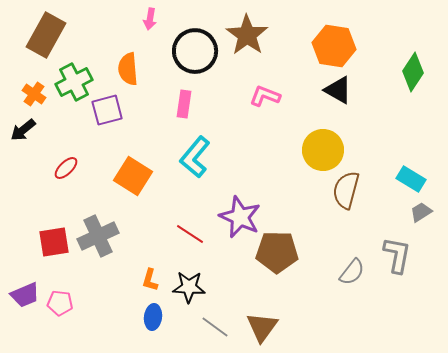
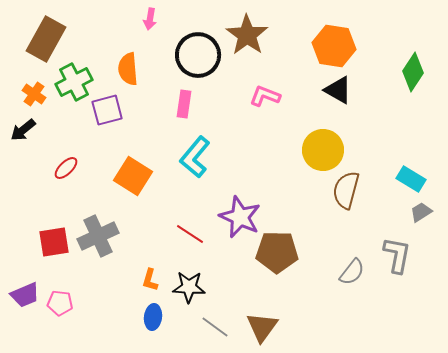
brown rectangle: moved 4 px down
black circle: moved 3 px right, 4 px down
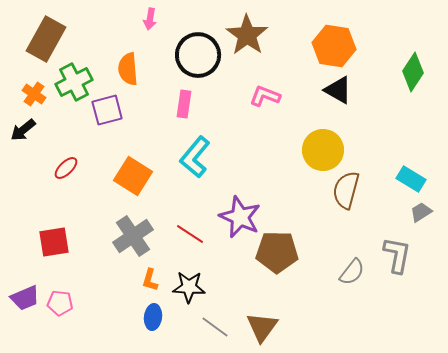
gray cross: moved 35 px right; rotated 9 degrees counterclockwise
purple trapezoid: moved 3 px down
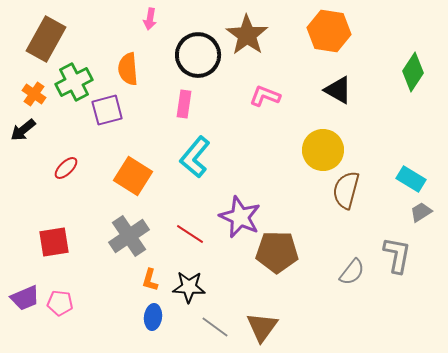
orange hexagon: moved 5 px left, 15 px up
gray cross: moved 4 px left
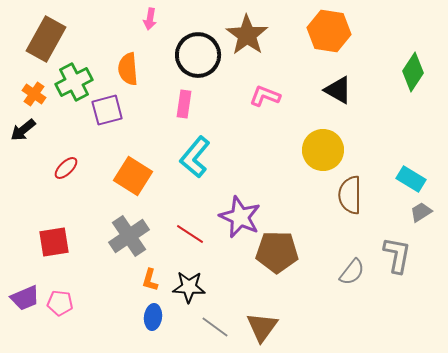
brown semicircle: moved 4 px right, 5 px down; rotated 15 degrees counterclockwise
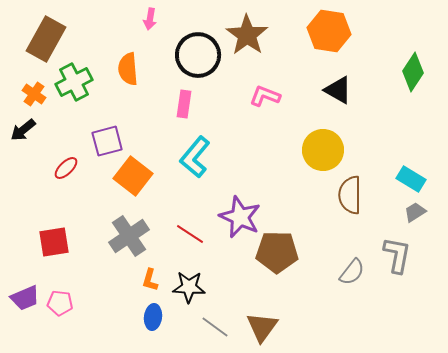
purple square: moved 31 px down
orange square: rotated 6 degrees clockwise
gray trapezoid: moved 6 px left
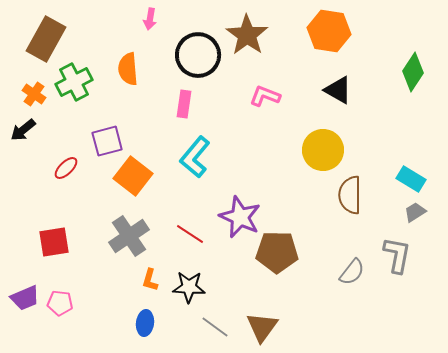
blue ellipse: moved 8 px left, 6 px down
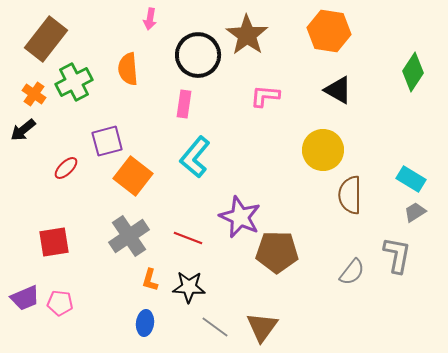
brown rectangle: rotated 9 degrees clockwise
pink L-shape: rotated 16 degrees counterclockwise
red line: moved 2 px left, 4 px down; rotated 12 degrees counterclockwise
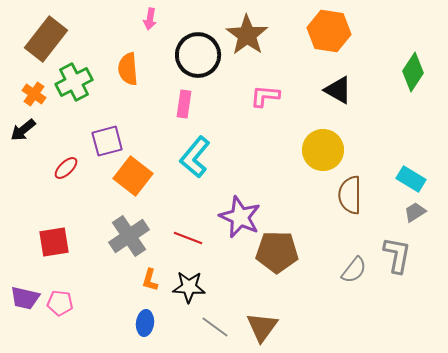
gray semicircle: moved 2 px right, 2 px up
purple trapezoid: rotated 36 degrees clockwise
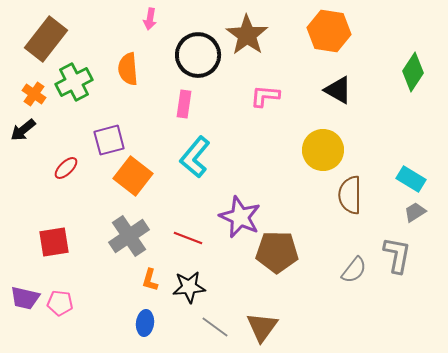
purple square: moved 2 px right, 1 px up
black star: rotated 8 degrees counterclockwise
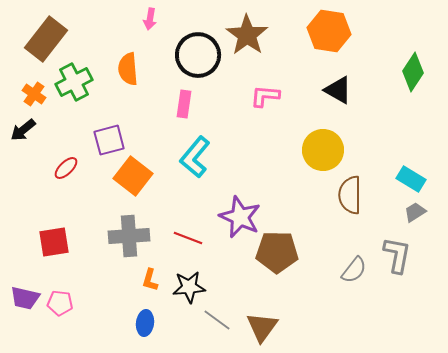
gray cross: rotated 30 degrees clockwise
gray line: moved 2 px right, 7 px up
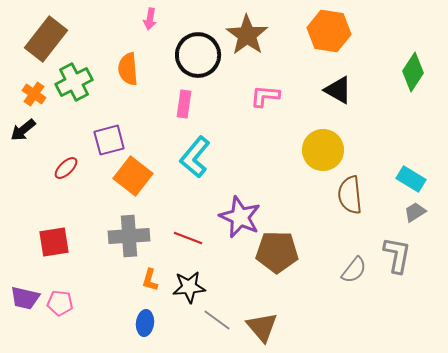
brown semicircle: rotated 6 degrees counterclockwise
brown triangle: rotated 16 degrees counterclockwise
